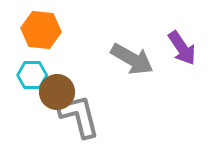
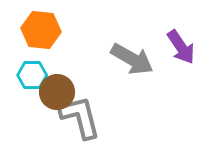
purple arrow: moved 1 px left, 1 px up
gray L-shape: moved 1 px right, 1 px down
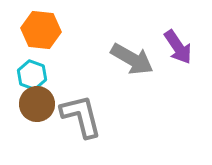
purple arrow: moved 3 px left
cyan hexagon: rotated 20 degrees clockwise
brown circle: moved 20 px left, 12 px down
gray L-shape: moved 1 px right, 1 px up
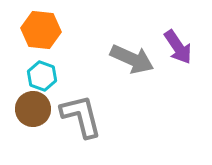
gray arrow: rotated 6 degrees counterclockwise
cyan hexagon: moved 10 px right, 1 px down
brown circle: moved 4 px left, 5 px down
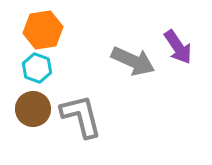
orange hexagon: moved 2 px right; rotated 15 degrees counterclockwise
gray arrow: moved 1 px right, 2 px down
cyan hexagon: moved 5 px left, 8 px up
